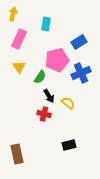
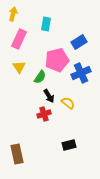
red cross: rotated 32 degrees counterclockwise
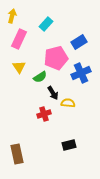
yellow arrow: moved 1 px left, 2 px down
cyan rectangle: rotated 32 degrees clockwise
pink pentagon: moved 1 px left, 2 px up
green semicircle: rotated 24 degrees clockwise
black arrow: moved 4 px right, 3 px up
yellow semicircle: rotated 32 degrees counterclockwise
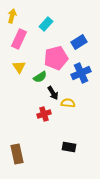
black rectangle: moved 2 px down; rotated 24 degrees clockwise
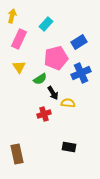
green semicircle: moved 2 px down
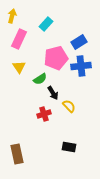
blue cross: moved 7 px up; rotated 18 degrees clockwise
yellow semicircle: moved 1 px right, 3 px down; rotated 40 degrees clockwise
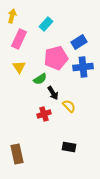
blue cross: moved 2 px right, 1 px down
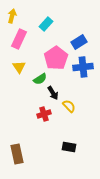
pink pentagon: rotated 20 degrees counterclockwise
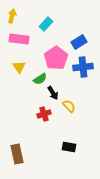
pink rectangle: rotated 72 degrees clockwise
